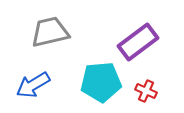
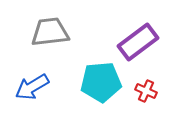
gray trapezoid: rotated 6 degrees clockwise
blue arrow: moved 1 px left, 2 px down
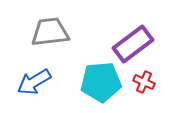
purple rectangle: moved 5 px left, 2 px down
blue arrow: moved 2 px right, 5 px up
red cross: moved 2 px left, 9 px up
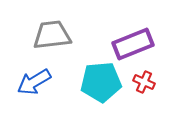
gray trapezoid: moved 2 px right, 3 px down
purple rectangle: rotated 15 degrees clockwise
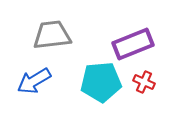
blue arrow: moved 1 px up
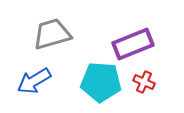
gray trapezoid: moved 1 px up; rotated 9 degrees counterclockwise
cyan pentagon: rotated 9 degrees clockwise
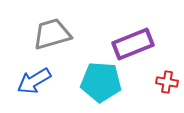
red cross: moved 23 px right; rotated 15 degrees counterclockwise
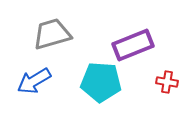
purple rectangle: moved 1 px down
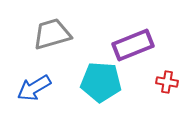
blue arrow: moved 7 px down
